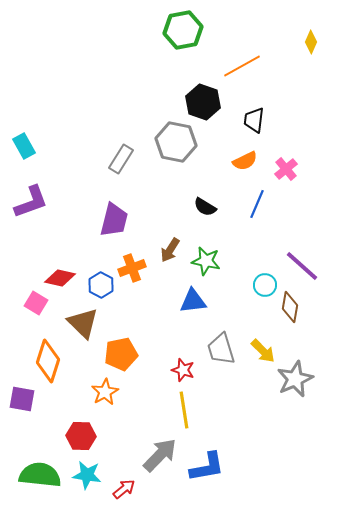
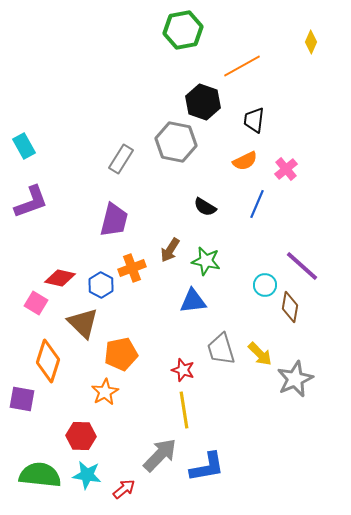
yellow arrow: moved 3 px left, 3 px down
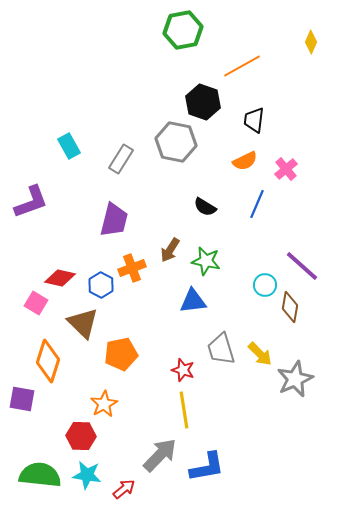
cyan rectangle: moved 45 px right
orange star: moved 1 px left, 12 px down
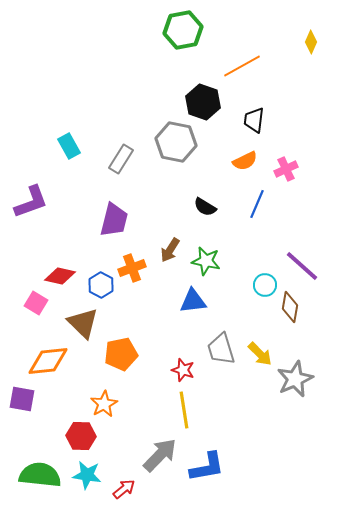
pink cross: rotated 15 degrees clockwise
red diamond: moved 2 px up
orange diamond: rotated 66 degrees clockwise
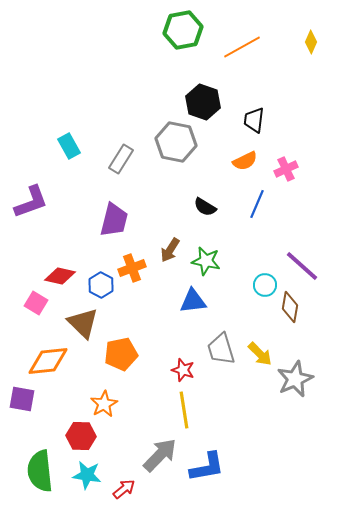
orange line: moved 19 px up
green semicircle: moved 4 px up; rotated 102 degrees counterclockwise
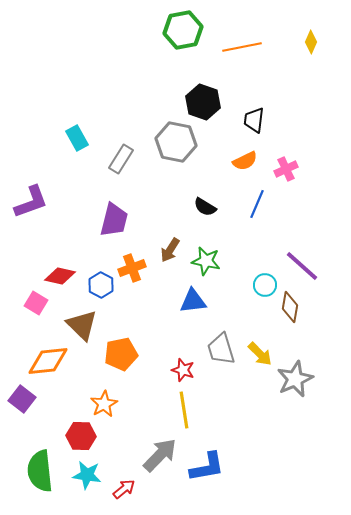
orange line: rotated 18 degrees clockwise
cyan rectangle: moved 8 px right, 8 px up
brown triangle: moved 1 px left, 2 px down
purple square: rotated 28 degrees clockwise
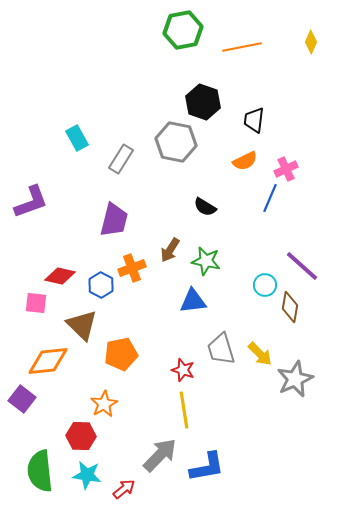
blue line: moved 13 px right, 6 px up
pink square: rotated 25 degrees counterclockwise
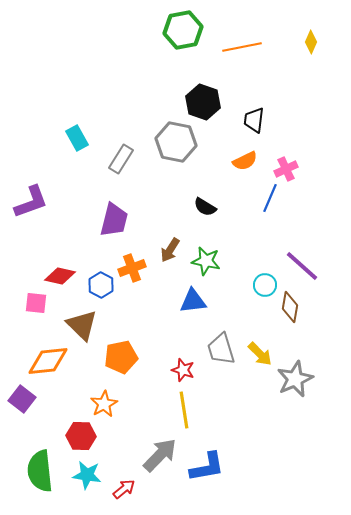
orange pentagon: moved 3 px down
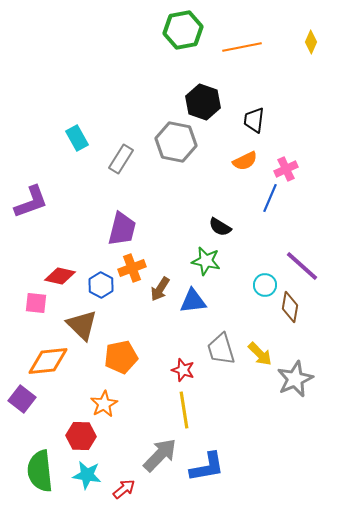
black semicircle: moved 15 px right, 20 px down
purple trapezoid: moved 8 px right, 9 px down
brown arrow: moved 10 px left, 39 px down
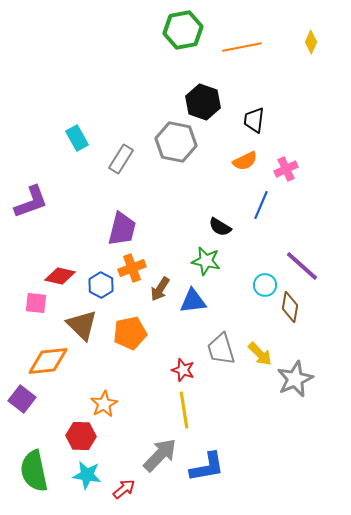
blue line: moved 9 px left, 7 px down
orange pentagon: moved 9 px right, 24 px up
green semicircle: moved 6 px left; rotated 6 degrees counterclockwise
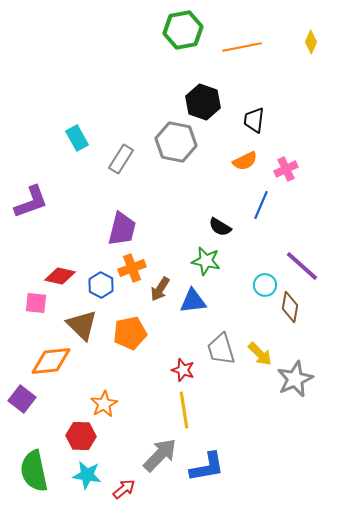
orange diamond: moved 3 px right
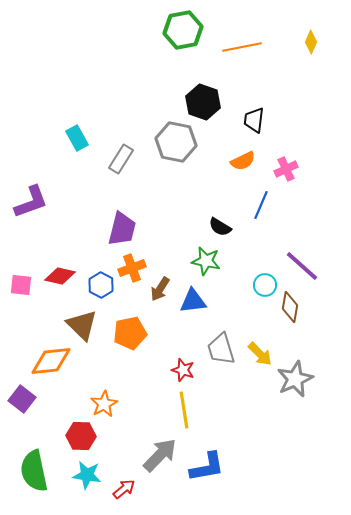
orange semicircle: moved 2 px left
pink square: moved 15 px left, 18 px up
